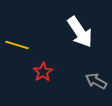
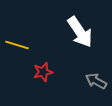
red star: rotated 18 degrees clockwise
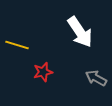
gray arrow: moved 3 px up
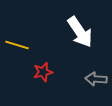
gray arrow: moved 1 px down; rotated 25 degrees counterclockwise
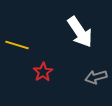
red star: rotated 18 degrees counterclockwise
gray arrow: moved 2 px up; rotated 20 degrees counterclockwise
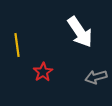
yellow line: rotated 65 degrees clockwise
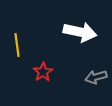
white arrow: rotated 44 degrees counterclockwise
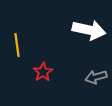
white arrow: moved 9 px right, 2 px up
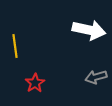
yellow line: moved 2 px left, 1 px down
red star: moved 8 px left, 11 px down
